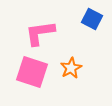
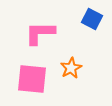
pink L-shape: rotated 8 degrees clockwise
pink square: moved 7 px down; rotated 12 degrees counterclockwise
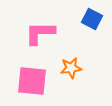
orange star: rotated 20 degrees clockwise
pink square: moved 2 px down
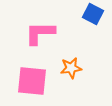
blue square: moved 1 px right, 5 px up
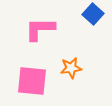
blue square: rotated 15 degrees clockwise
pink L-shape: moved 4 px up
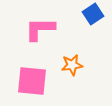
blue square: rotated 15 degrees clockwise
orange star: moved 1 px right, 3 px up
